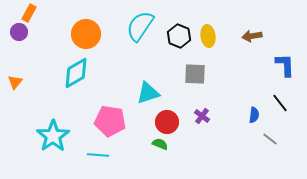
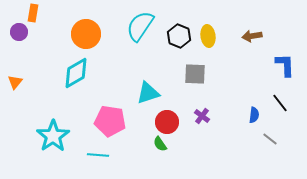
orange rectangle: moved 4 px right; rotated 18 degrees counterclockwise
green semicircle: rotated 147 degrees counterclockwise
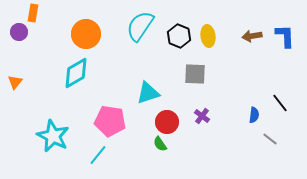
blue L-shape: moved 29 px up
cyan star: rotated 12 degrees counterclockwise
cyan line: rotated 55 degrees counterclockwise
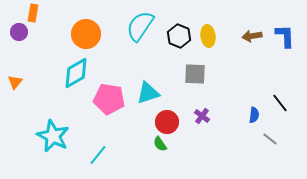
pink pentagon: moved 1 px left, 22 px up
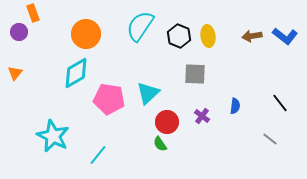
orange rectangle: rotated 30 degrees counterclockwise
blue L-shape: rotated 130 degrees clockwise
orange triangle: moved 9 px up
cyan triangle: rotated 25 degrees counterclockwise
blue semicircle: moved 19 px left, 9 px up
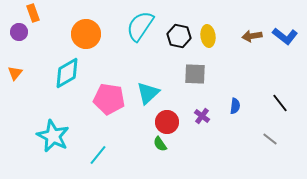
black hexagon: rotated 10 degrees counterclockwise
cyan diamond: moved 9 px left
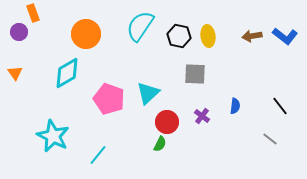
orange triangle: rotated 14 degrees counterclockwise
pink pentagon: rotated 12 degrees clockwise
black line: moved 3 px down
green semicircle: rotated 119 degrees counterclockwise
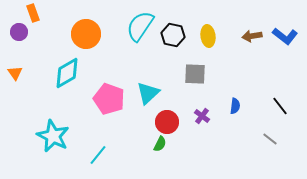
black hexagon: moved 6 px left, 1 px up
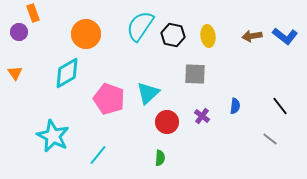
green semicircle: moved 14 px down; rotated 21 degrees counterclockwise
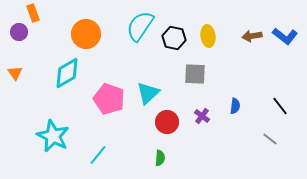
black hexagon: moved 1 px right, 3 px down
